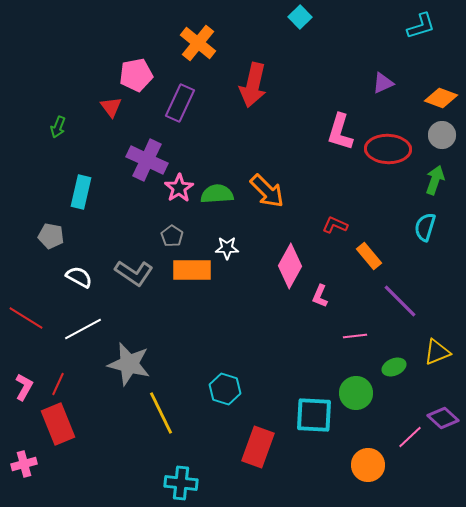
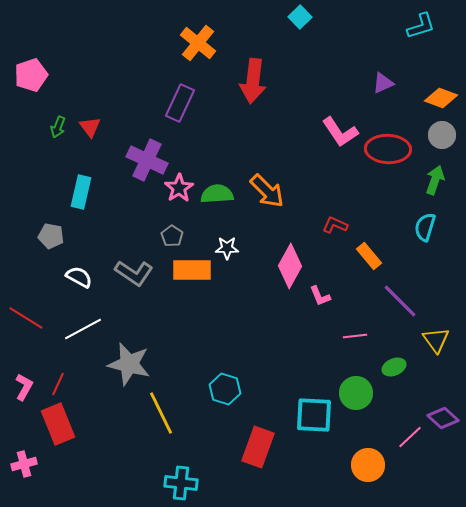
pink pentagon at (136, 75): moved 105 px left; rotated 8 degrees counterclockwise
red arrow at (253, 85): moved 4 px up; rotated 6 degrees counterclockwise
red triangle at (111, 107): moved 21 px left, 20 px down
pink L-shape at (340, 132): rotated 51 degrees counterclockwise
pink L-shape at (320, 296): rotated 45 degrees counterclockwise
yellow triangle at (437, 352): moved 1 px left, 12 px up; rotated 44 degrees counterclockwise
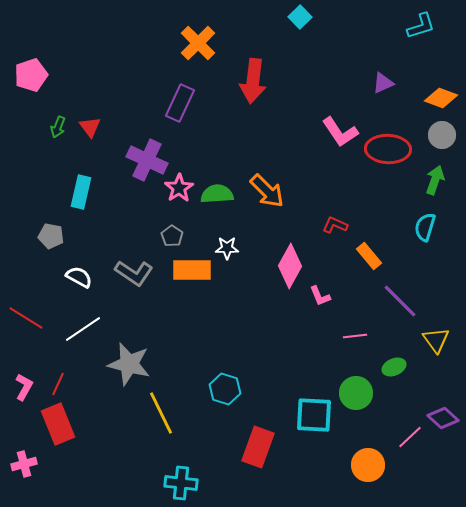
orange cross at (198, 43): rotated 6 degrees clockwise
white line at (83, 329): rotated 6 degrees counterclockwise
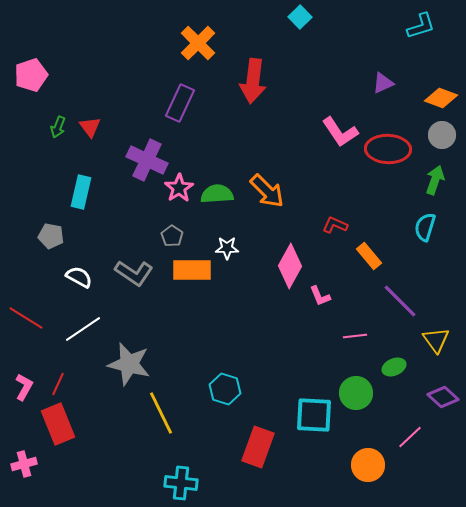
purple diamond at (443, 418): moved 21 px up
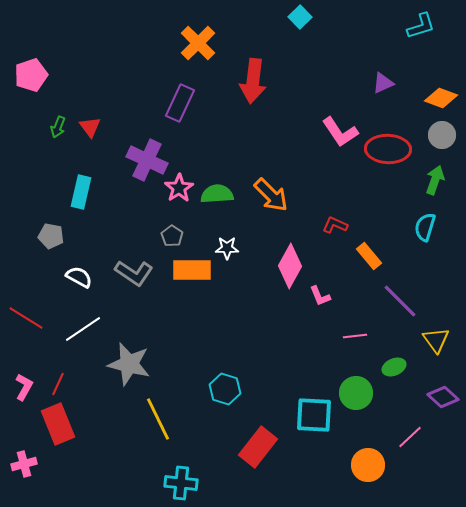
orange arrow at (267, 191): moved 4 px right, 4 px down
yellow line at (161, 413): moved 3 px left, 6 px down
red rectangle at (258, 447): rotated 18 degrees clockwise
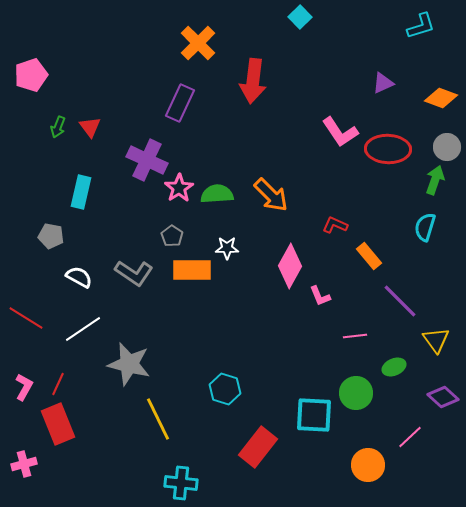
gray circle at (442, 135): moved 5 px right, 12 px down
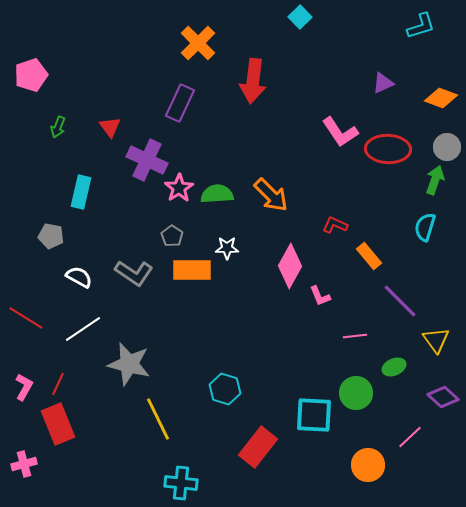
red triangle at (90, 127): moved 20 px right
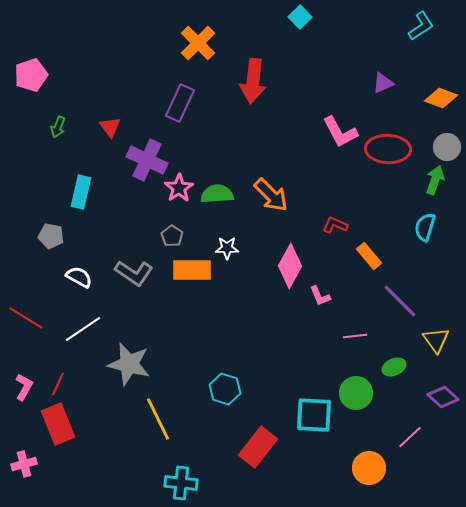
cyan L-shape at (421, 26): rotated 16 degrees counterclockwise
pink L-shape at (340, 132): rotated 6 degrees clockwise
orange circle at (368, 465): moved 1 px right, 3 px down
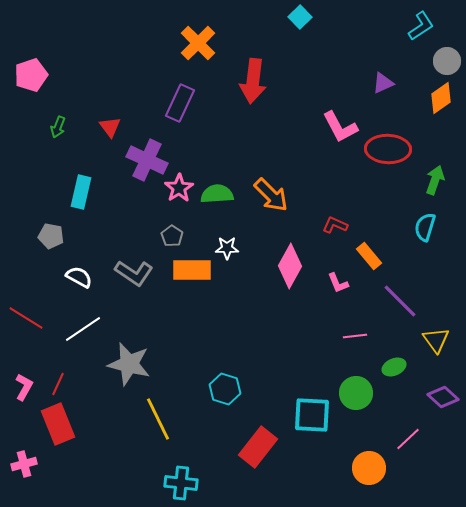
orange diamond at (441, 98): rotated 56 degrees counterclockwise
pink L-shape at (340, 132): moved 5 px up
gray circle at (447, 147): moved 86 px up
pink L-shape at (320, 296): moved 18 px right, 13 px up
cyan square at (314, 415): moved 2 px left
pink line at (410, 437): moved 2 px left, 2 px down
